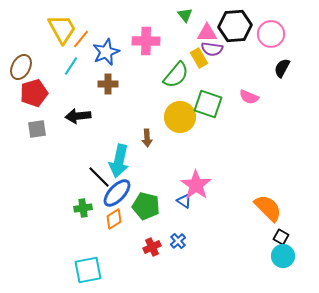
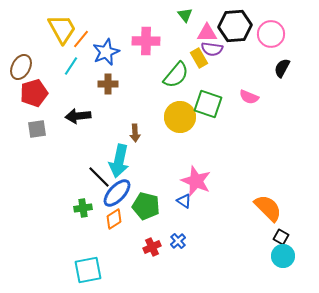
brown arrow: moved 12 px left, 5 px up
pink star: moved 4 px up; rotated 12 degrees counterclockwise
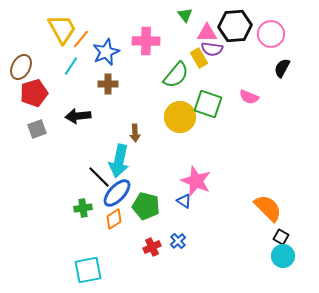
gray square: rotated 12 degrees counterclockwise
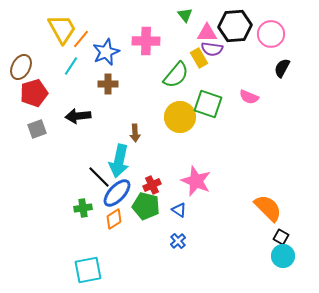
blue triangle: moved 5 px left, 9 px down
red cross: moved 62 px up
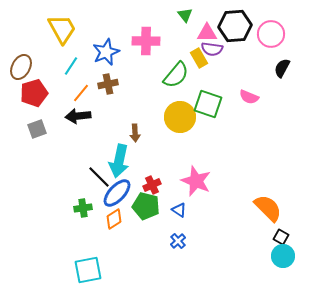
orange line: moved 54 px down
brown cross: rotated 12 degrees counterclockwise
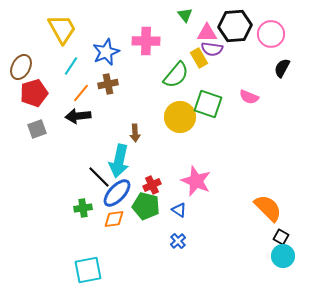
orange diamond: rotated 25 degrees clockwise
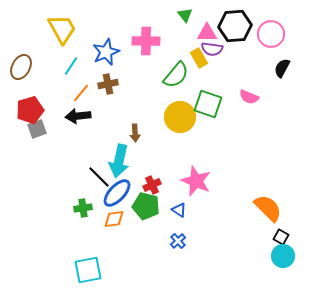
red pentagon: moved 4 px left, 17 px down
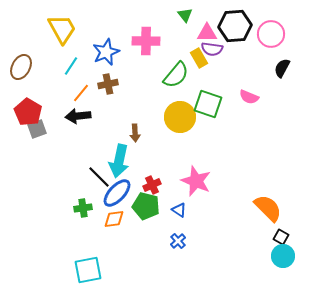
red pentagon: moved 2 px left, 2 px down; rotated 24 degrees counterclockwise
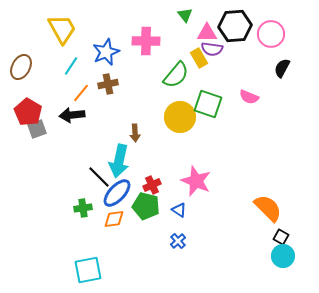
black arrow: moved 6 px left, 1 px up
